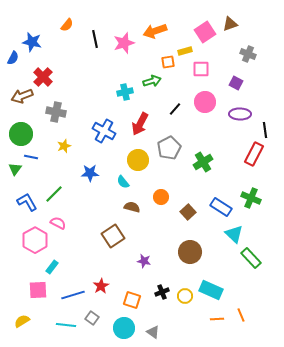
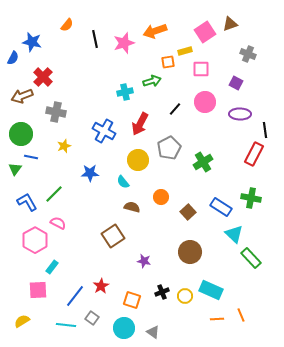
green cross at (251, 198): rotated 12 degrees counterclockwise
blue line at (73, 295): moved 2 px right, 1 px down; rotated 35 degrees counterclockwise
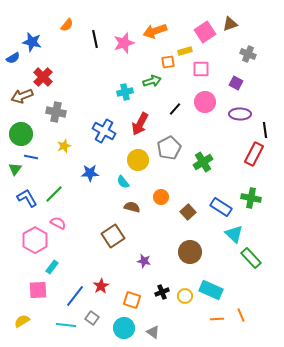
blue semicircle at (13, 58): rotated 32 degrees clockwise
blue L-shape at (27, 202): moved 4 px up
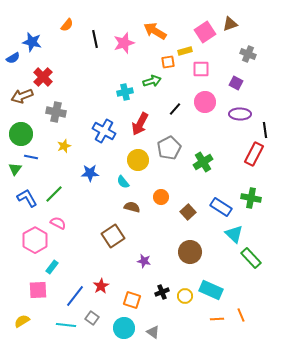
orange arrow at (155, 31): rotated 50 degrees clockwise
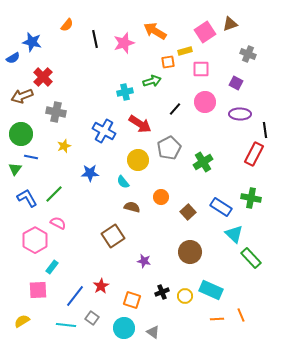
red arrow at (140, 124): rotated 85 degrees counterclockwise
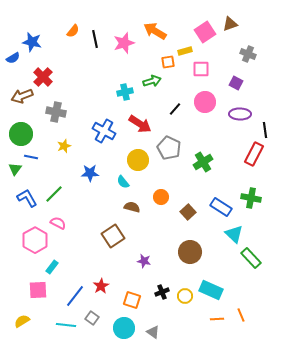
orange semicircle at (67, 25): moved 6 px right, 6 px down
gray pentagon at (169, 148): rotated 20 degrees counterclockwise
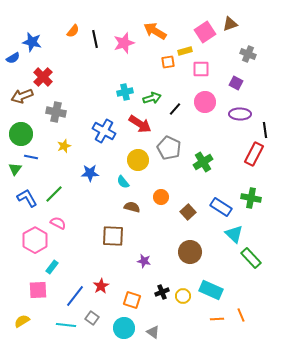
green arrow at (152, 81): moved 17 px down
brown square at (113, 236): rotated 35 degrees clockwise
yellow circle at (185, 296): moved 2 px left
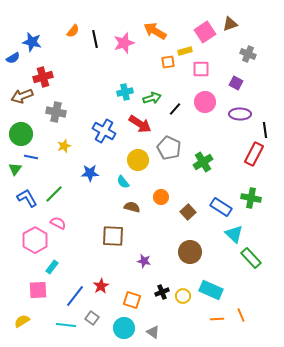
red cross at (43, 77): rotated 30 degrees clockwise
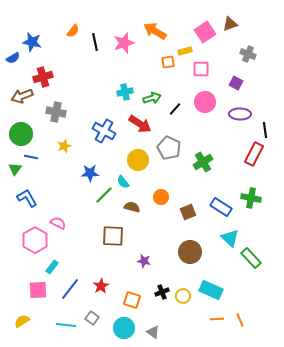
black line at (95, 39): moved 3 px down
green line at (54, 194): moved 50 px right, 1 px down
brown square at (188, 212): rotated 21 degrees clockwise
cyan triangle at (234, 234): moved 4 px left, 4 px down
blue line at (75, 296): moved 5 px left, 7 px up
orange line at (241, 315): moved 1 px left, 5 px down
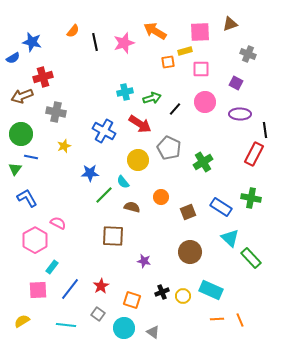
pink square at (205, 32): moved 5 px left; rotated 30 degrees clockwise
gray square at (92, 318): moved 6 px right, 4 px up
